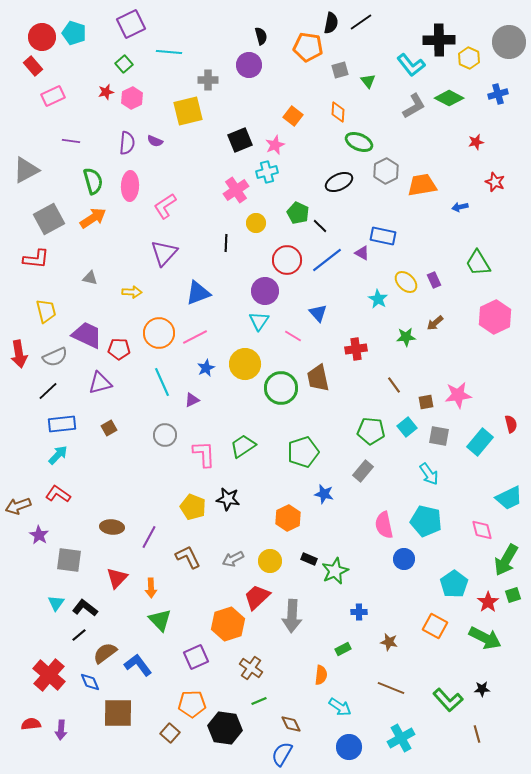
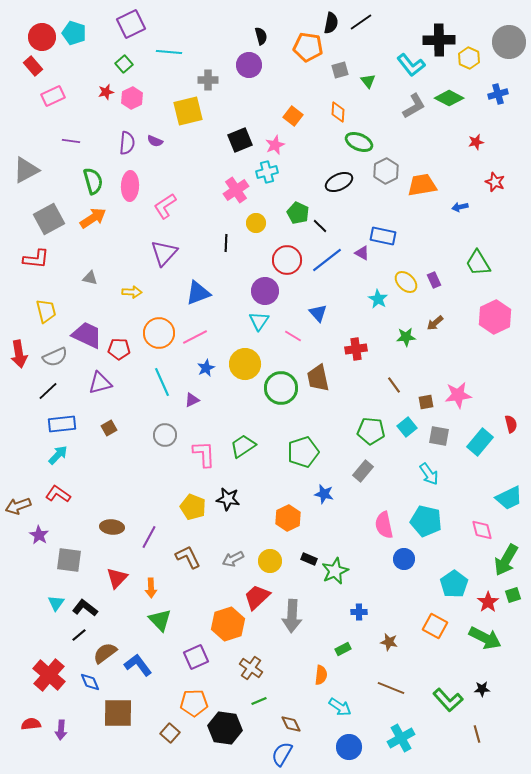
orange pentagon at (192, 704): moved 2 px right, 1 px up
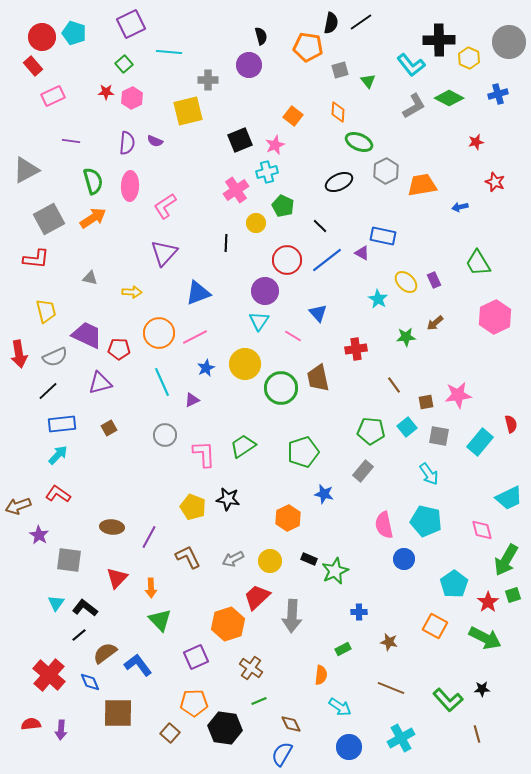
red star at (106, 92): rotated 14 degrees clockwise
green pentagon at (298, 213): moved 15 px left, 7 px up
